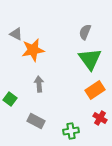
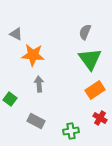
orange star: moved 5 px down; rotated 15 degrees clockwise
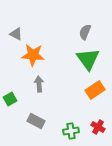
green triangle: moved 2 px left
green square: rotated 24 degrees clockwise
red cross: moved 2 px left, 9 px down
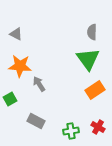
gray semicircle: moved 7 px right; rotated 21 degrees counterclockwise
orange star: moved 13 px left, 11 px down
gray arrow: rotated 28 degrees counterclockwise
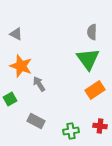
orange star: moved 1 px right; rotated 15 degrees clockwise
red cross: moved 2 px right, 1 px up; rotated 24 degrees counterclockwise
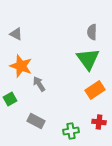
red cross: moved 1 px left, 4 px up
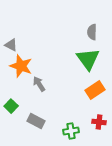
gray triangle: moved 5 px left, 11 px down
green square: moved 1 px right, 7 px down; rotated 16 degrees counterclockwise
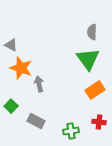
orange star: moved 2 px down
gray arrow: rotated 21 degrees clockwise
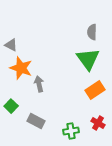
red cross: moved 1 px left, 1 px down; rotated 24 degrees clockwise
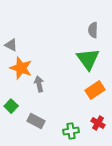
gray semicircle: moved 1 px right, 2 px up
